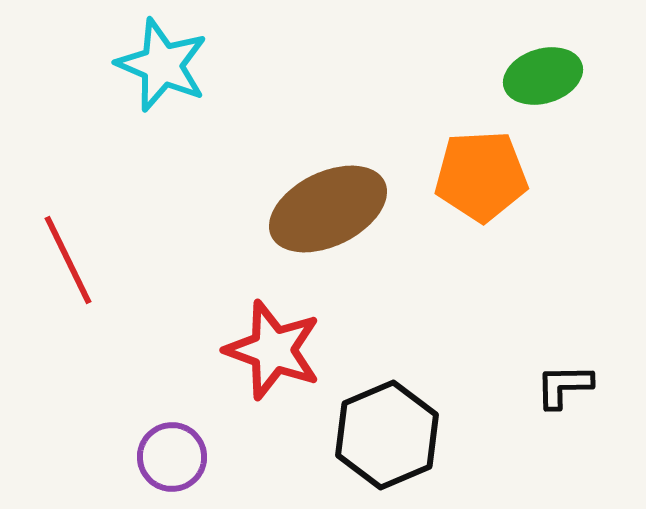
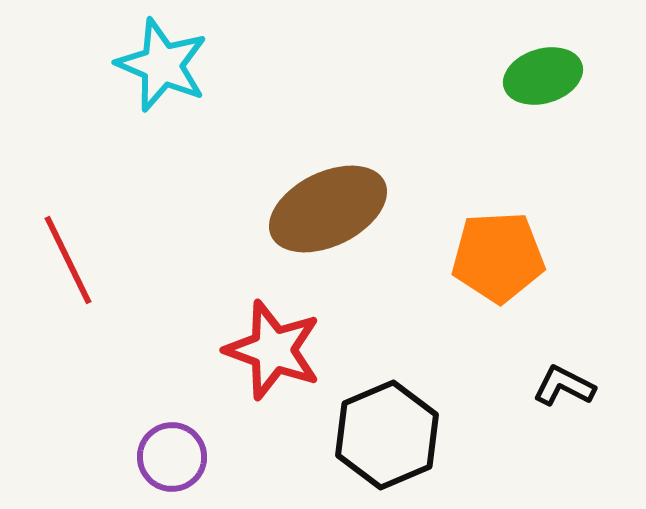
orange pentagon: moved 17 px right, 81 px down
black L-shape: rotated 28 degrees clockwise
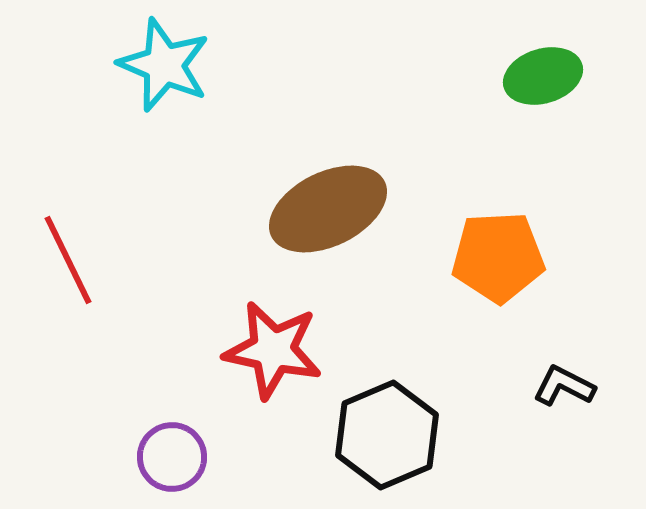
cyan star: moved 2 px right
red star: rotated 8 degrees counterclockwise
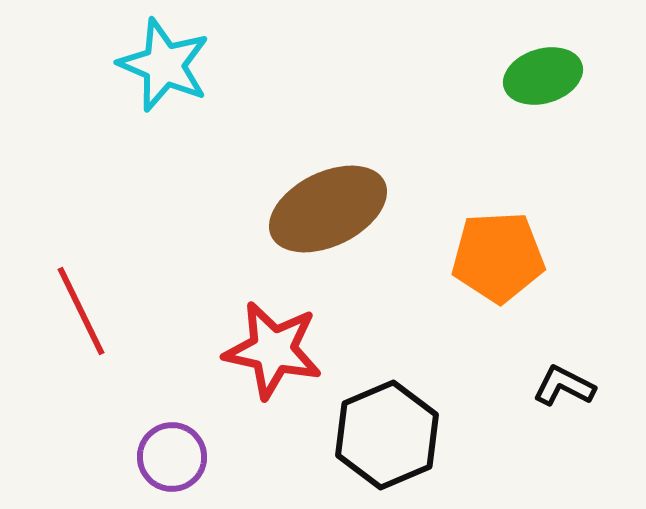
red line: moved 13 px right, 51 px down
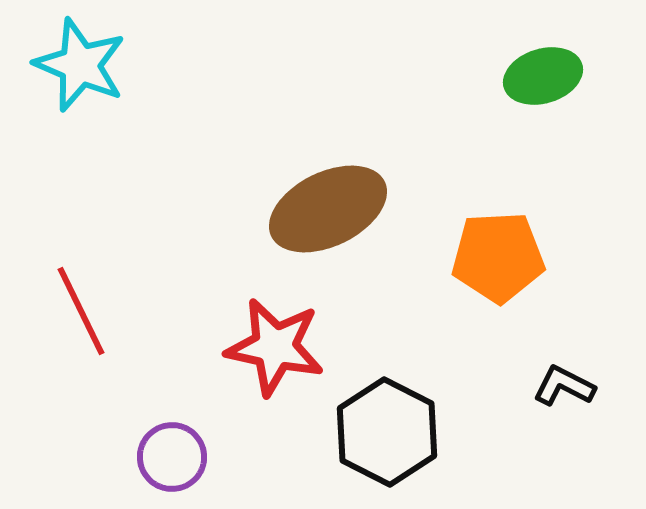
cyan star: moved 84 px left
red star: moved 2 px right, 3 px up
black hexagon: moved 3 px up; rotated 10 degrees counterclockwise
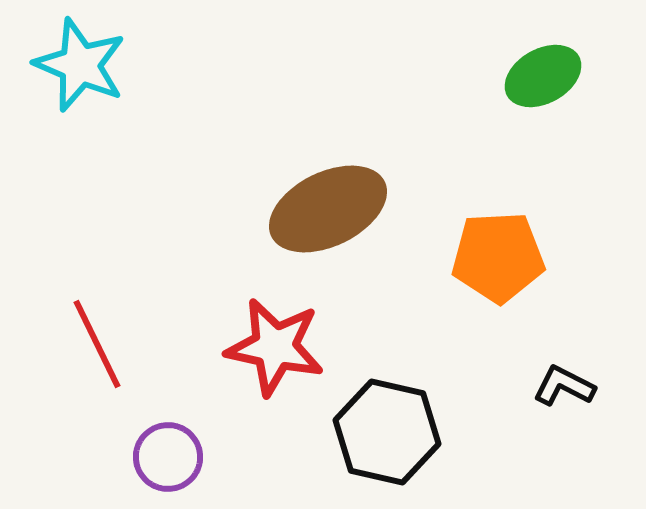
green ellipse: rotated 12 degrees counterclockwise
red line: moved 16 px right, 33 px down
black hexagon: rotated 14 degrees counterclockwise
purple circle: moved 4 px left
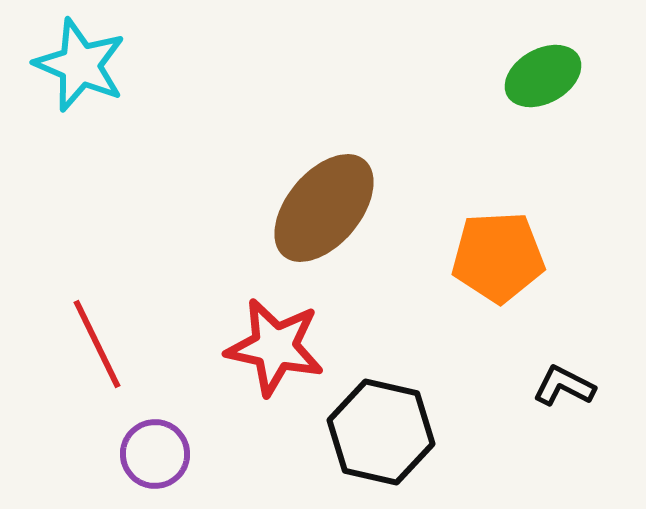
brown ellipse: moved 4 px left, 1 px up; rotated 24 degrees counterclockwise
black hexagon: moved 6 px left
purple circle: moved 13 px left, 3 px up
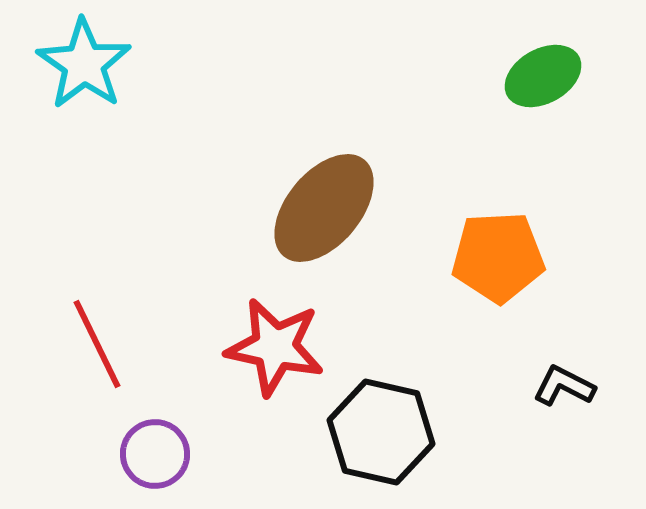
cyan star: moved 4 px right, 1 px up; rotated 12 degrees clockwise
